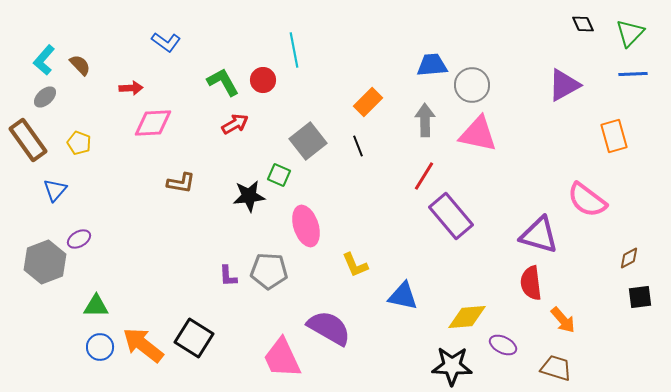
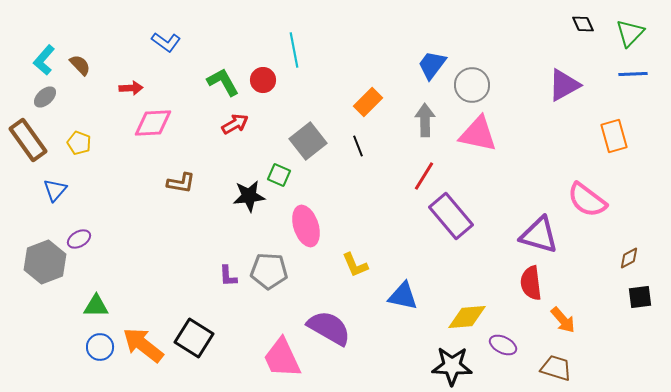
blue trapezoid at (432, 65): rotated 48 degrees counterclockwise
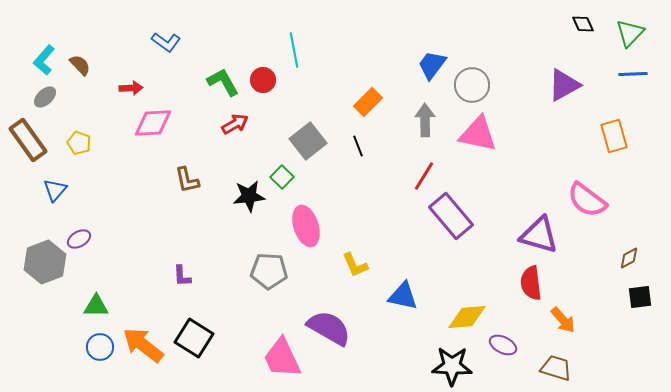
green square at (279, 175): moved 3 px right, 2 px down; rotated 20 degrees clockwise
brown L-shape at (181, 183): moved 6 px right, 3 px up; rotated 68 degrees clockwise
purple L-shape at (228, 276): moved 46 px left
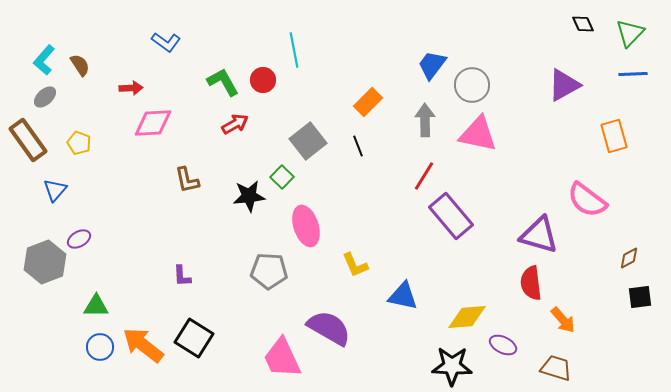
brown semicircle at (80, 65): rotated 10 degrees clockwise
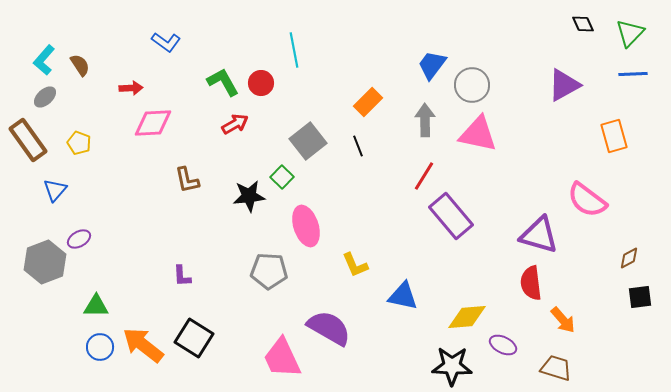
red circle at (263, 80): moved 2 px left, 3 px down
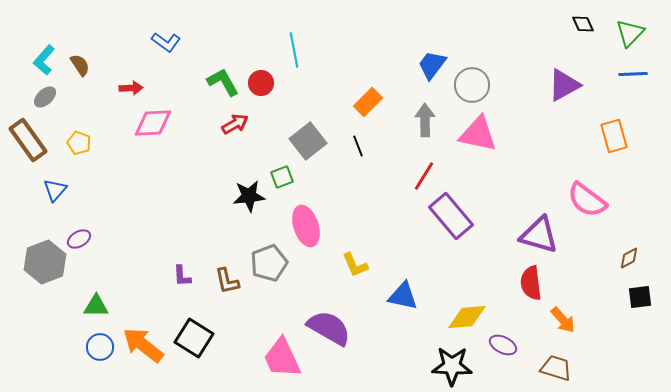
green square at (282, 177): rotated 25 degrees clockwise
brown L-shape at (187, 180): moved 40 px right, 101 px down
gray pentagon at (269, 271): moved 8 px up; rotated 24 degrees counterclockwise
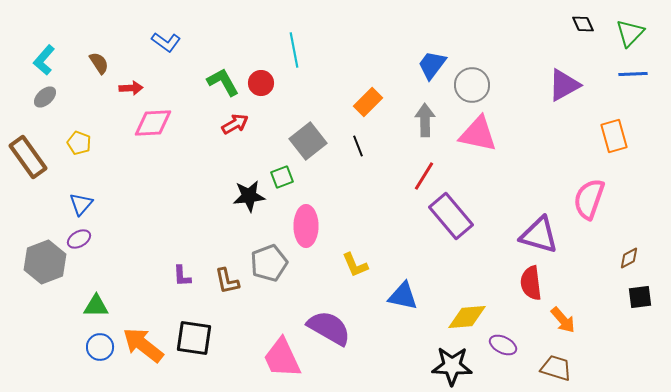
brown semicircle at (80, 65): moved 19 px right, 2 px up
brown rectangle at (28, 140): moved 17 px down
blue triangle at (55, 190): moved 26 px right, 14 px down
pink semicircle at (587, 200): moved 2 px right, 1 px up; rotated 72 degrees clockwise
pink ellipse at (306, 226): rotated 18 degrees clockwise
black square at (194, 338): rotated 24 degrees counterclockwise
